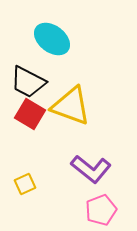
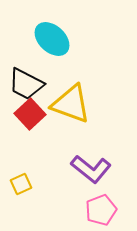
cyan ellipse: rotated 6 degrees clockwise
black trapezoid: moved 2 px left, 2 px down
yellow triangle: moved 2 px up
red square: rotated 16 degrees clockwise
yellow square: moved 4 px left
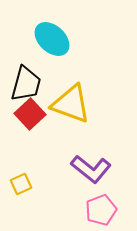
black trapezoid: rotated 102 degrees counterclockwise
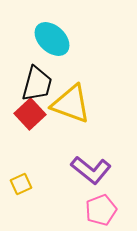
black trapezoid: moved 11 px right
purple L-shape: moved 1 px down
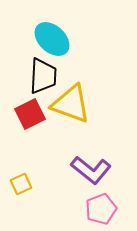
black trapezoid: moved 6 px right, 8 px up; rotated 12 degrees counterclockwise
red square: rotated 16 degrees clockwise
pink pentagon: moved 1 px up
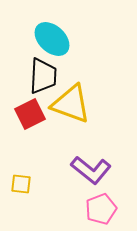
yellow square: rotated 30 degrees clockwise
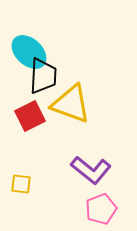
cyan ellipse: moved 23 px left, 13 px down
red square: moved 2 px down
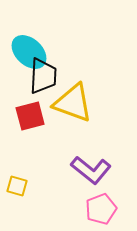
yellow triangle: moved 2 px right, 1 px up
red square: rotated 12 degrees clockwise
yellow square: moved 4 px left, 2 px down; rotated 10 degrees clockwise
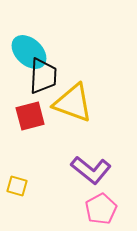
pink pentagon: rotated 8 degrees counterclockwise
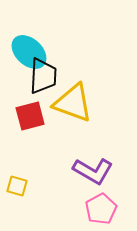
purple L-shape: moved 2 px right, 1 px down; rotated 9 degrees counterclockwise
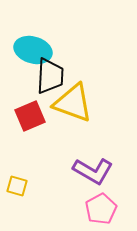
cyan ellipse: moved 4 px right, 2 px up; rotated 27 degrees counterclockwise
black trapezoid: moved 7 px right
red square: rotated 8 degrees counterclockwise
